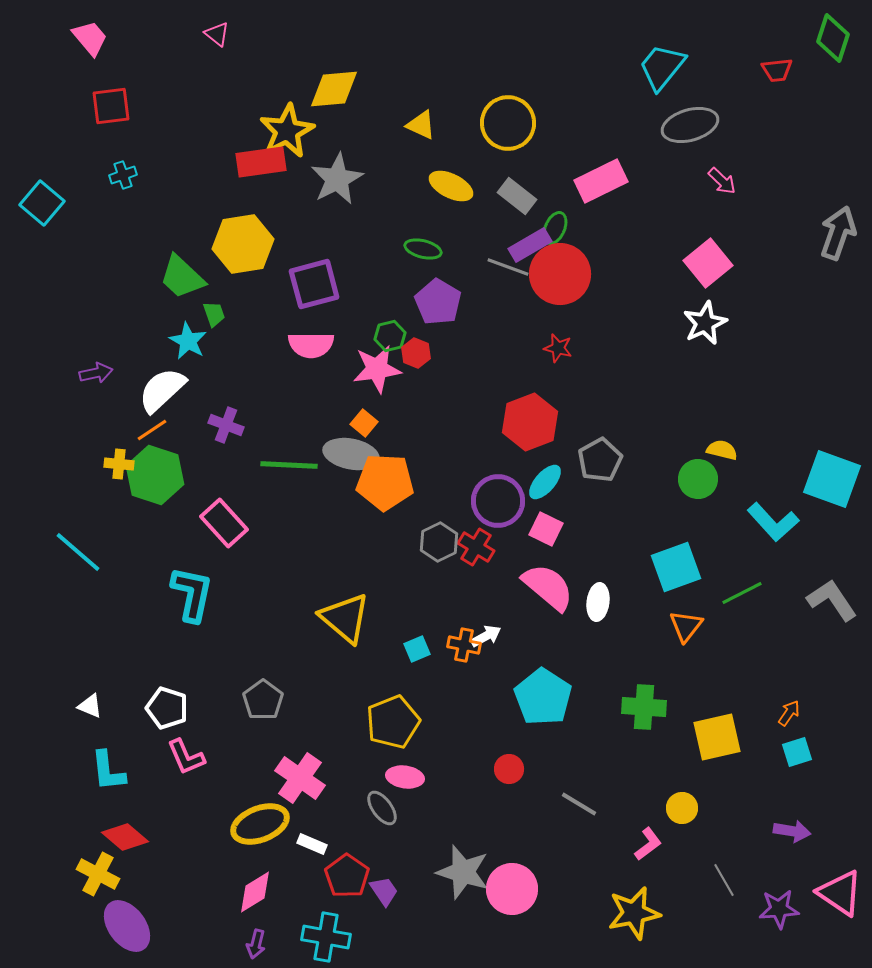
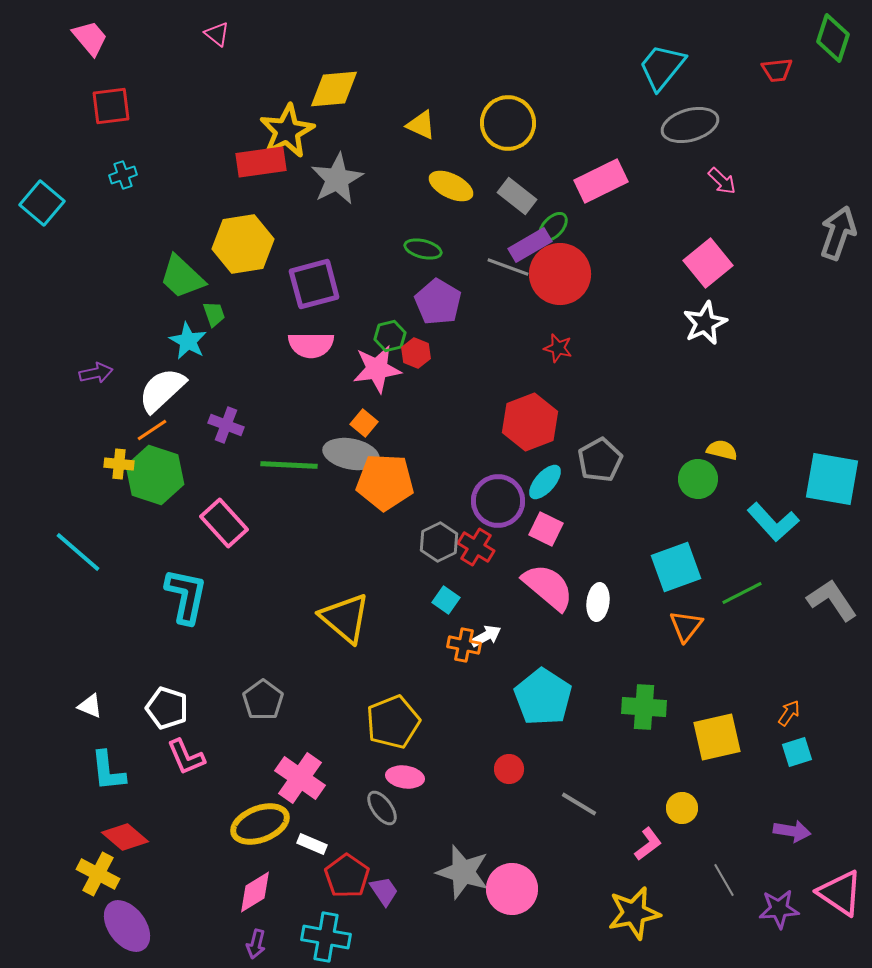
green ellipse at (555, 228): moved 2 px left, 1 px up; rotated 20 degrees clockwise
cyan square at (832, 479): rotated 10 degrees counterclockwise
cyan L-shape at (192, 594): moved 6 px left, 2 px down
cyan square at (417, 649): moved 29 px right, 49 px up; rotated 32 degrees counterclockwise
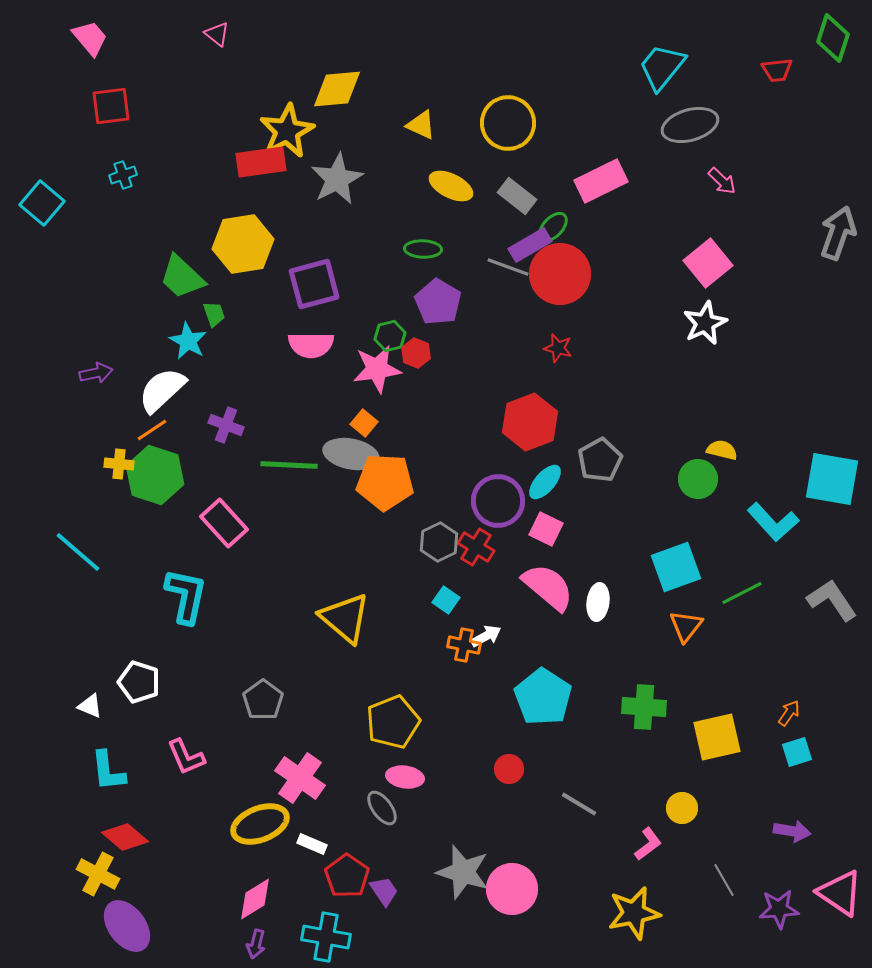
yellow diamond at (334, 89): moved 3 px right
green ellipse at (423, 249): rotated 12 degrees counterclockwise
white pentagon at (167, 708): moved 28 px left, 26 px up
pink diamond at (255, 892): moved 7 px down
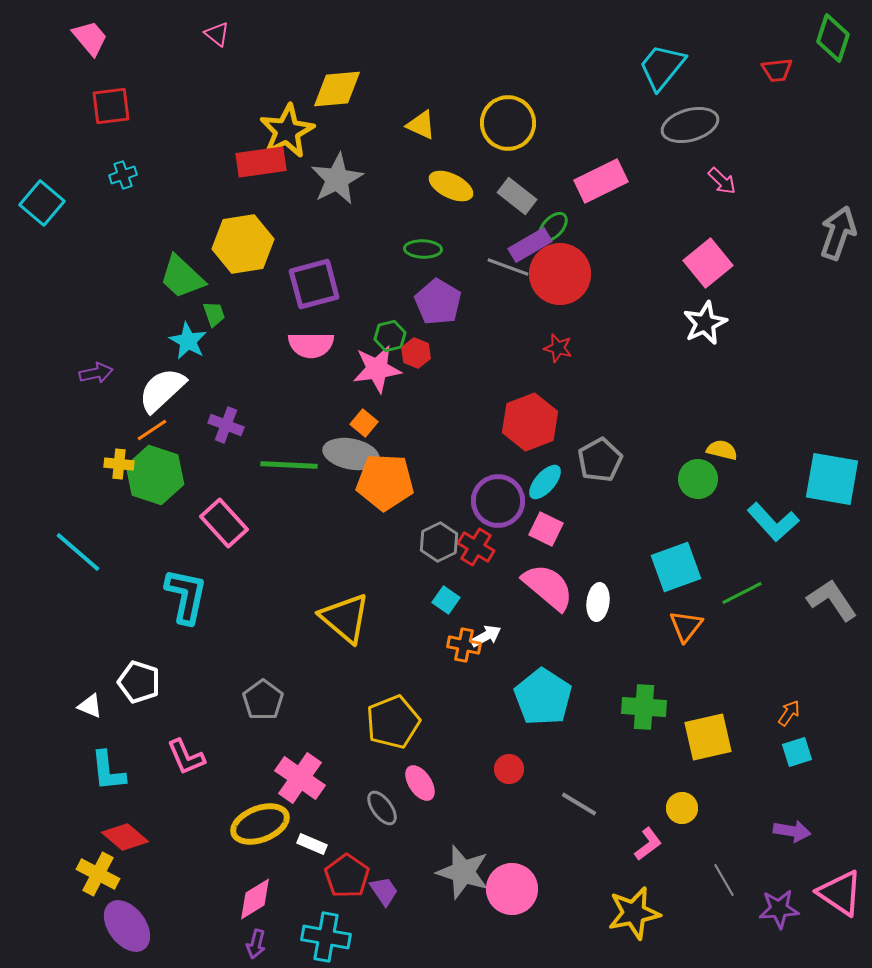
yellow square at (717, 737): moved 9 px left
pink ellipse at (405, 777): moved 15 px right, 6 px down; rotated 48 degrees clockwise
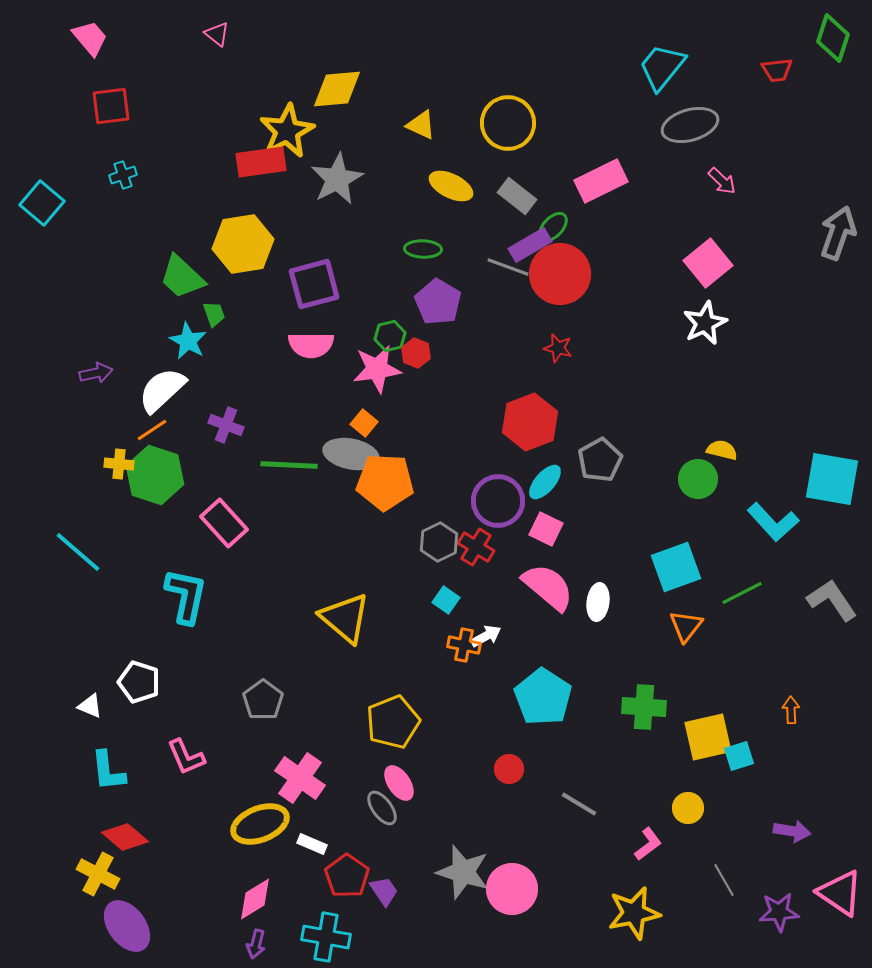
orange arrow at (789, 713): moved 2 px right, 3 px up; rotated 36 degrees counterclockwise
cyan square at (797, 752): moved 58 px left, 4 px down
pink ellipse at (420, 783): moved 21 px left
yellow circle at (682, 808): moved 6 px right
purple star at (779, 909): moved 3 px down
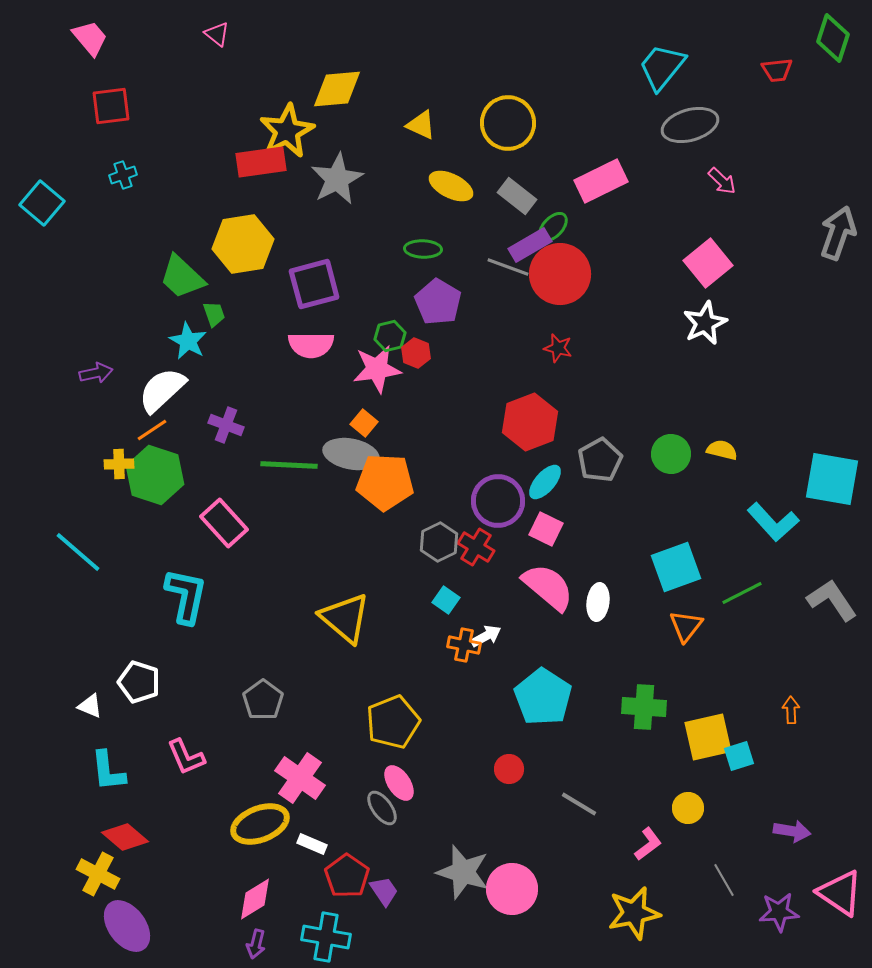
yellow cross at (119, 464): rotated 8 degrees counterclockwise
green circle at (698, 479): moved 27 px left, 25 px up
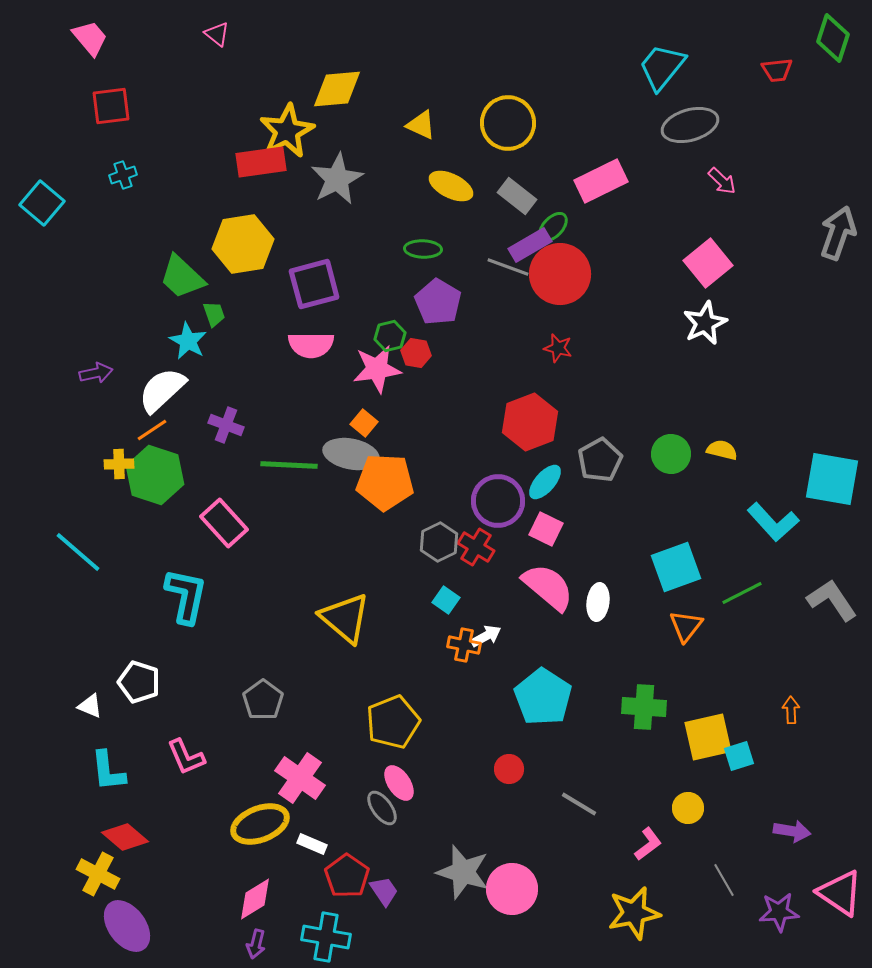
red hexagon at (416, 353): rotated 12 degrees counterclockwise
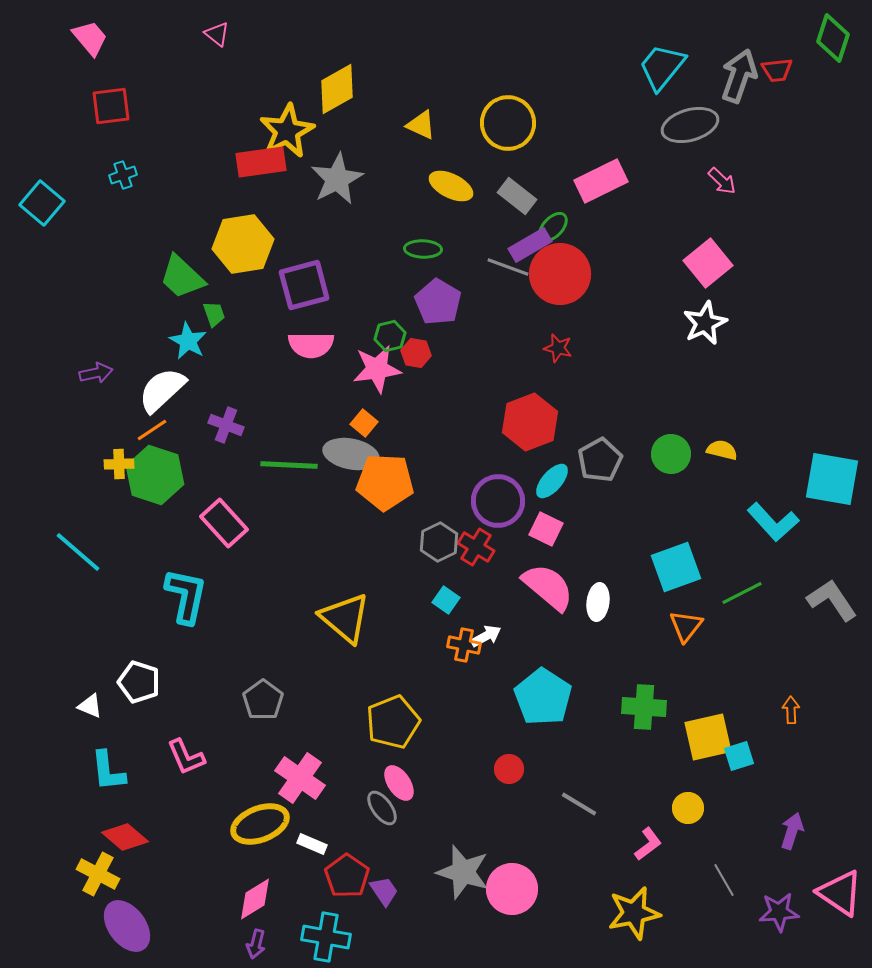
yellow diamond at (337, 89): rotated 24 degrees counterclockwise
gray arrow at (838, 233): moved 99 px left, 157 px up
purple square at (314, 284): moved 10 px left, 1 px down
cyan ellipse at (545, 482): moved 7 px right, 1 px up
purple arrow at (792, 831): rotated 81 degrees counterclockwise
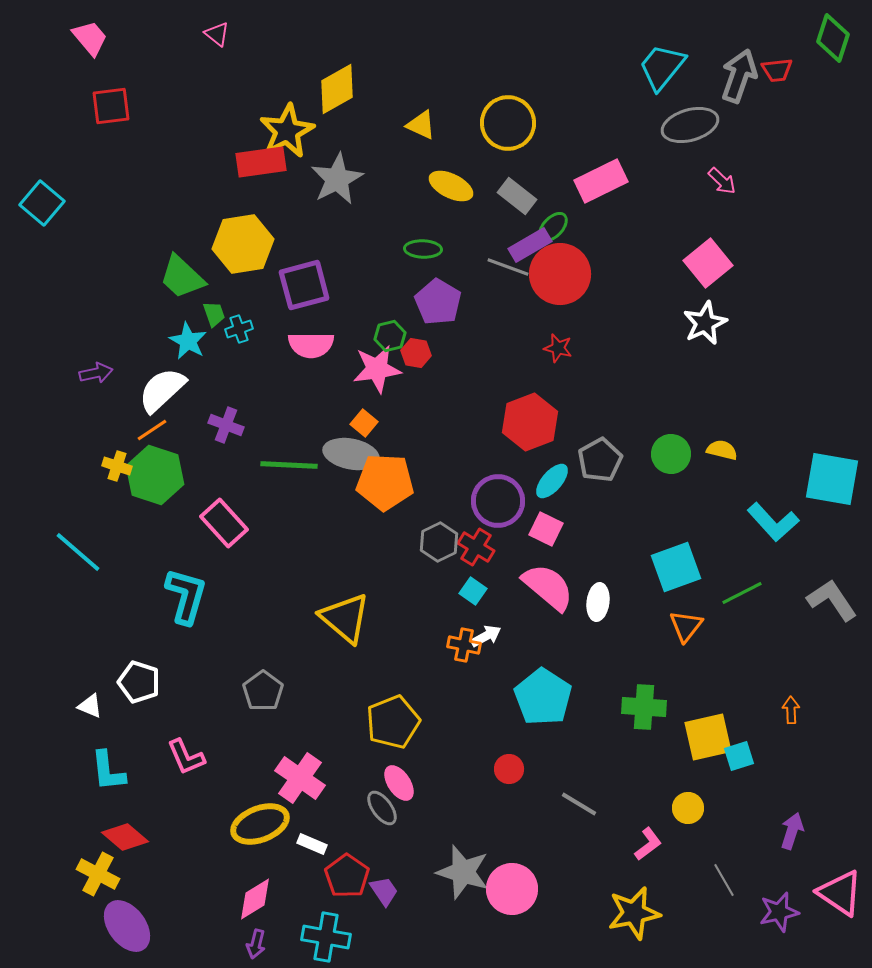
cyan cross at (123, 175): moved 116 px right, 154 px down
yellow cross at (119, 464): moved 2 px left, 2 px down; rotated 20 degrees clockwise
cyan L-shape at (186, 596): rotated 4 degrees clockwise
cyan square at (446, 600): moved 27 px right, 9 px up
gray pentagon at (263, 700): moved 9 px up
purple star at (779, 912): rotated 9 degrees counterclockwise
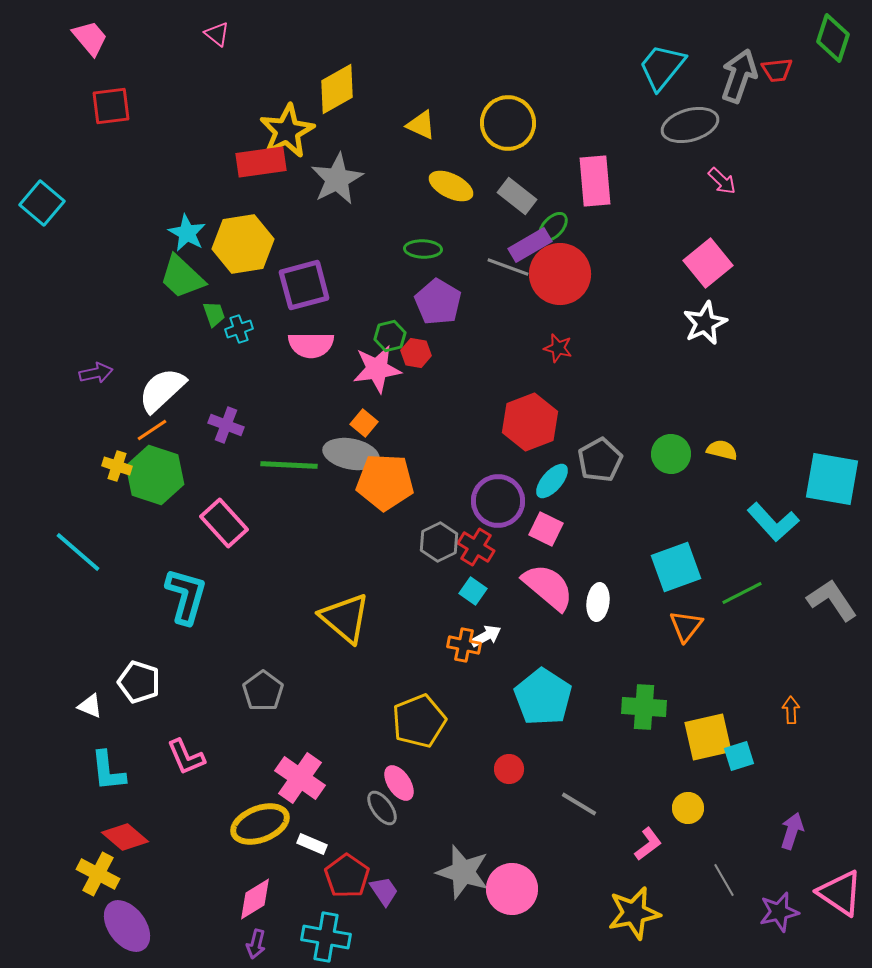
pink rectangle at (601, 181): moved 6 px left; rotated 69 degrees counterclockwise
cyan star at (188, 341): moved 1 px left, 108 px up
yellow pentagon at (393, 722): moved 26 px right, 1 px up
